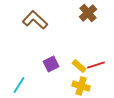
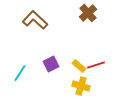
cyan line: moved 1 px right, 12 px up
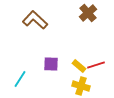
purple square: rotated 28 degrees clockwise
cyan line: moved 6 px down
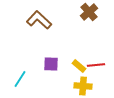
brown cross: moved 1 px right, 1 px up
brown L-shape: moved 4 px right
red line: rotated 12 degrees clockwise
yellow cross: moved 2 px right; rotated 12 degrees counterclockwise
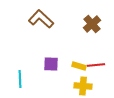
brown cross: moved 3 px right, 12 px down
brown L-shape: moved 2 px right, 1 px up
yellow rectangle: rotated 24 degrees counterclockwise
cyan line: rotated 36 degrees counterclockwise
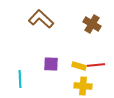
brown cross: rotated 18 degrees counterclockwise
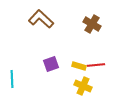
purple square: rotated 21 degrees counterclockwise
cyan line: moved 8 px left
yellow cross: rotated 18 degrees clockwise
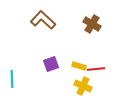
brown L-shape: moved 2 px right, 1 px down
red line: moved 4 px down
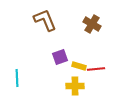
brown L-shape: moved 2 px right; rotated 25 degrees clockwise
purple square: moved 9 px right, 7 px up
cyan line: moved 5 px right, 1 px up
yellow cross: moved 8 px left; rotated 24 degrees counterclockwise
